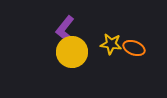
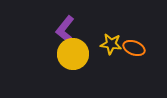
yellow circle: moved 1 px right, 2 px down
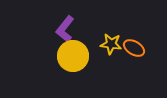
orange ellipse: rotated 10 degrees clockwise
yellow circle: moved 2 px down
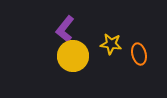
orange ellipse: moved 5 px right, 6 px down; rotated 45 degrees clockwise
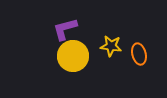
purple L-shape: rotated 36 degrees clockwise
yellow star: moved 2 px down
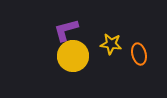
purple L-shape: moved 1 px right, 1 px down
yellow star: moved 2 px up
